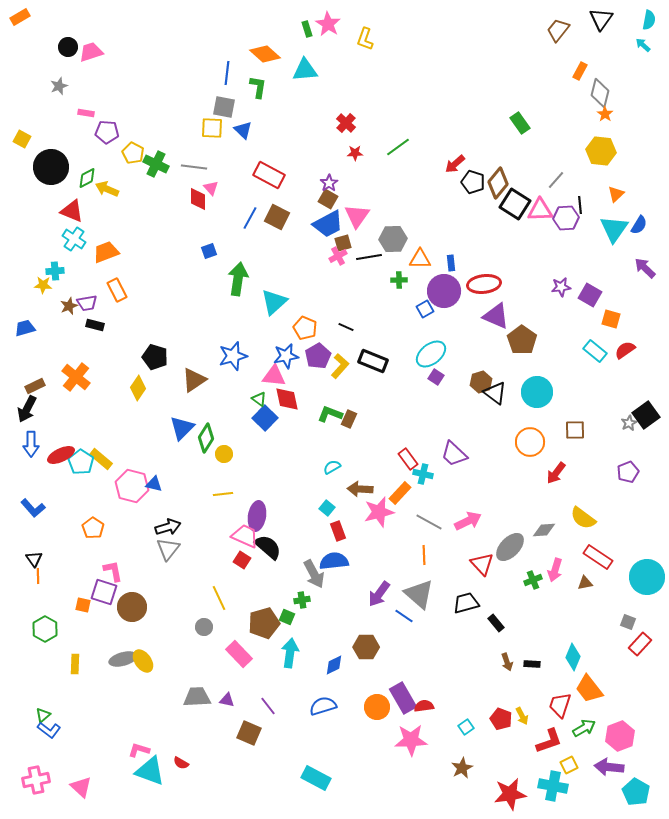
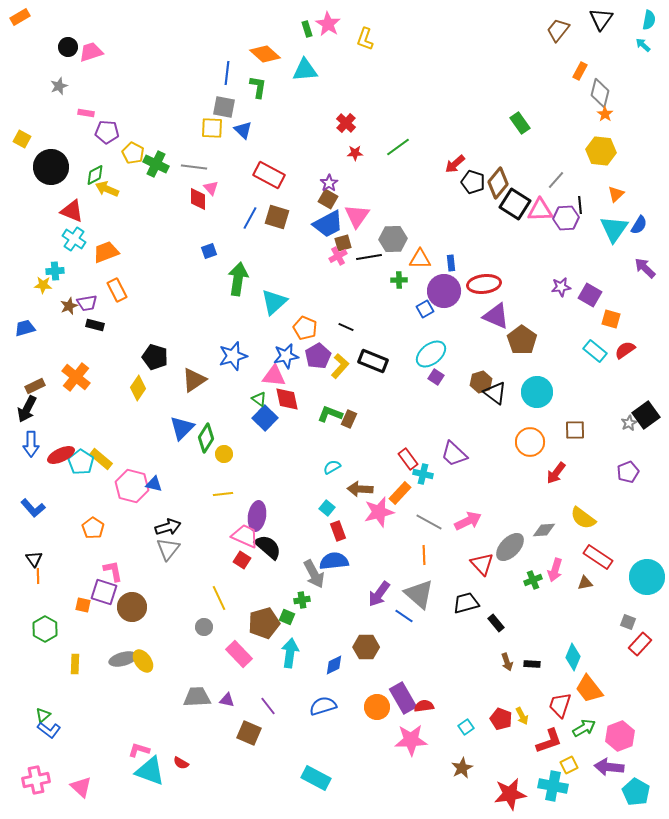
green diamond at (87, 178): moved 8 px right, 3 px up
brown square at (277, 217): rotated 10 degrees counterclockwise
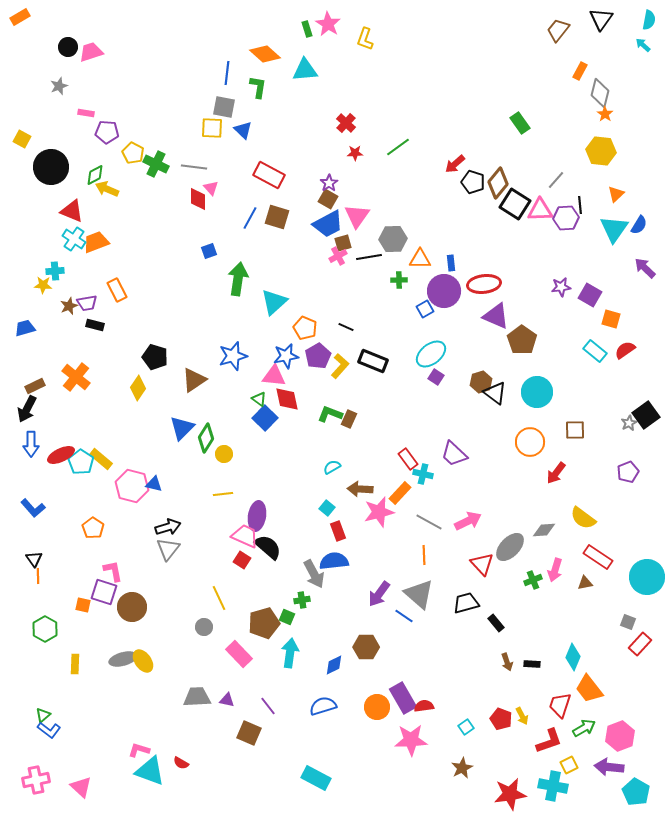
orange trapezoid at (106, 252): moved 10 px left, 10 px up
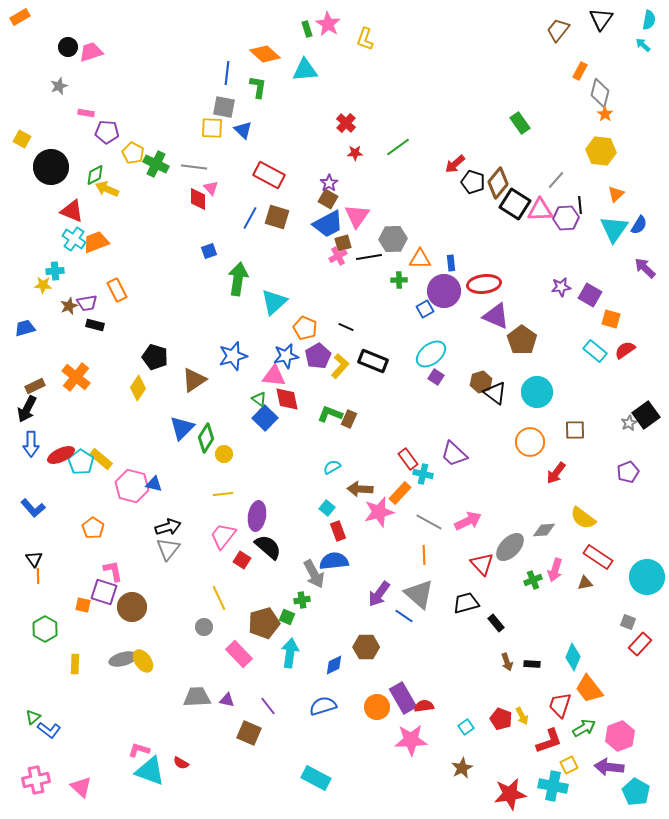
pink trapezoid at (245, 536): moved 22 px left; rotated 76 degrees counterclockwise
green triangle at (43, 715): moved 10 px left, 2 px down
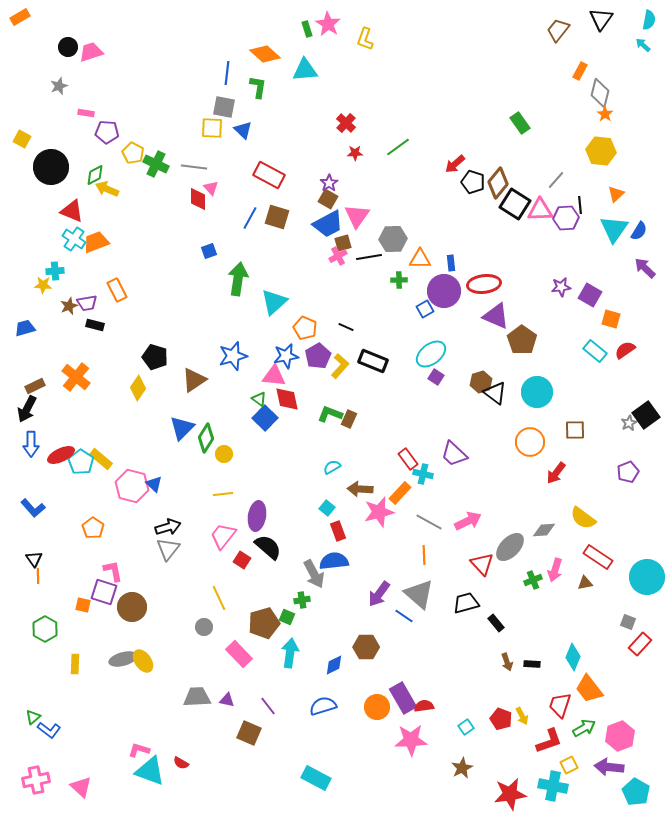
blue semicircle at (639, 225): moved 6 px down
blue triangle at (154, 484): rotated 30 degrees clockwise
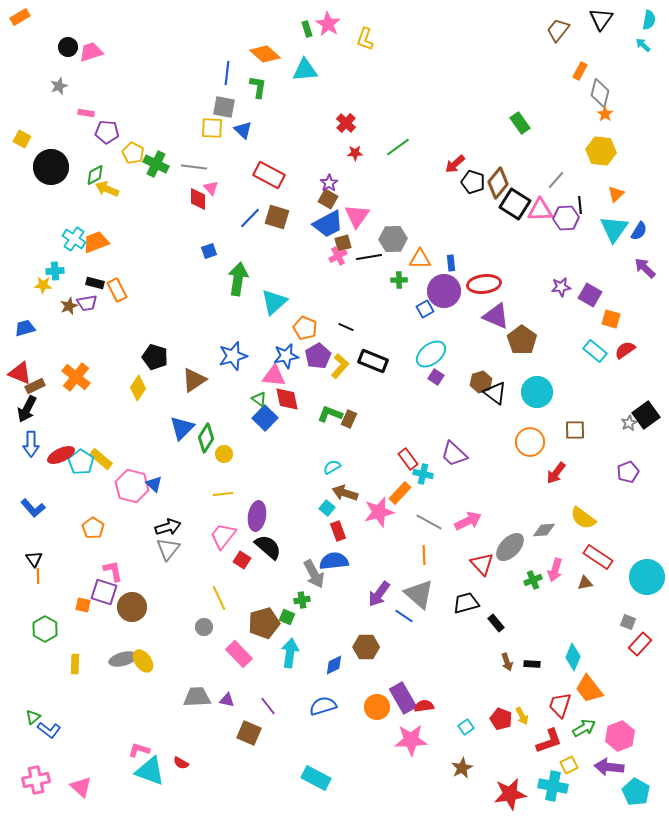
red triangle at (72, 211): moved 52 px left, 162 px down
blue line at (250, 218): rotated 15 degrees clockwise
black rectangle at (95, 325): moved 42 px up
brown arrow at (360, 489): moved 15 px left, 4 px down; rotated 15 degrees clockwise
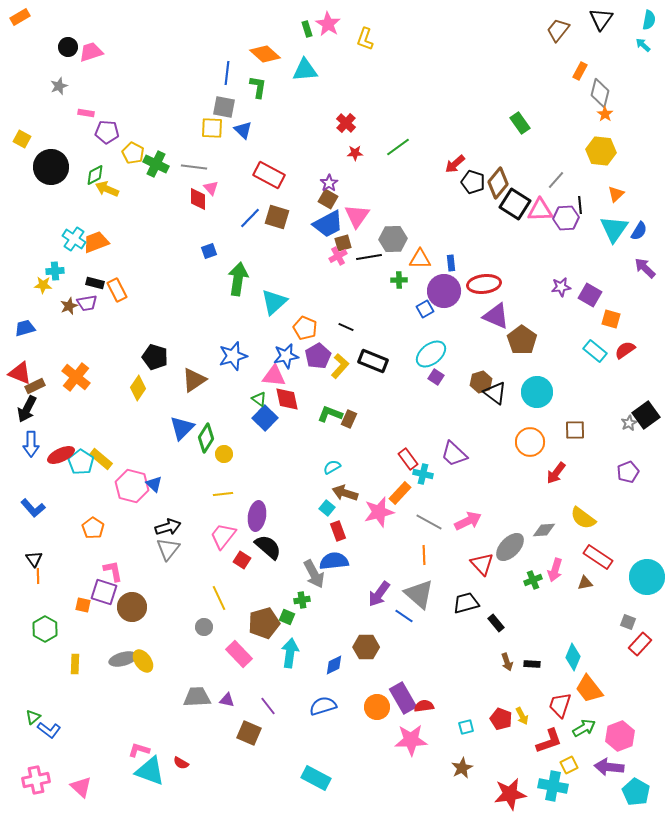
cyan square at (466, 727): rotated 21 degrees clockwise
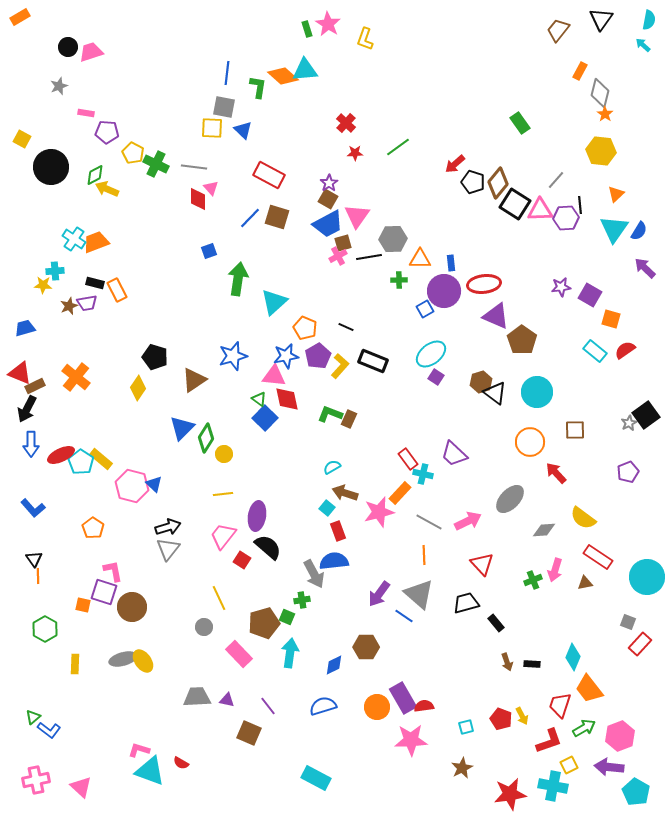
orange diamond at (265, 54): moved 18 px right, 22 px down
red arrow at (556, 473): rotated 100 degrees clockwise
gray ellipse at (510, 547): moved 48 px up
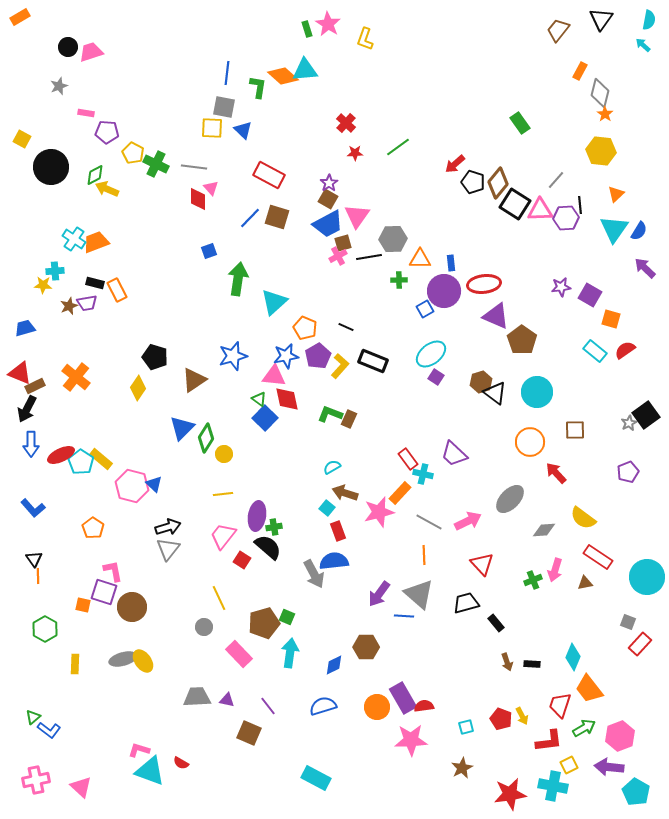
green cross at (302, 600): moved 28 px left, 73 px up
blue line at (404, 616): rotated 30 degrees counterclockwise
red L-shape at (549, 741): rotated 12 degrees clockwise
